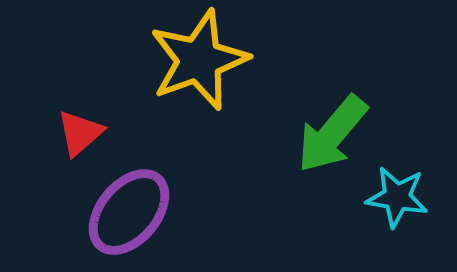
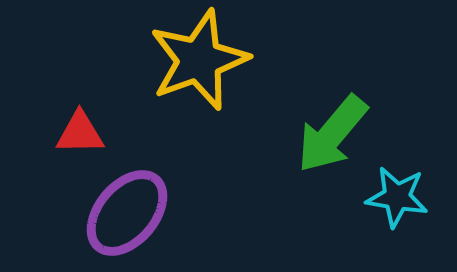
red triangle: rotated 40 degrees clockwise
purple ellipse: moved 2 px left, 1 px down
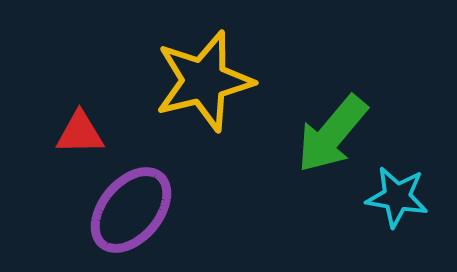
yellow star: moved 5 px right, 21 px down; rotated 6 degrees clockwise
purple ellipse: moved 4 px right, 3 px up
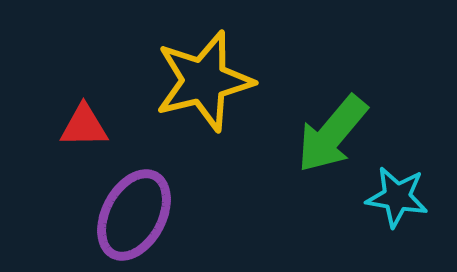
red triangle: moved 4 px right, 7 px up
purple ellipse: moved 3 px right, 5 px down; rotated 12 degrees counterclockwise
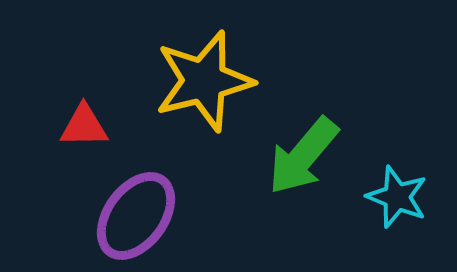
green arrow: moved 29 px left, 22 px down
cyan star: rotated 12 degrees clockwise
purple ellipse: moved 2 px right, 1 px down; rotated 8 degrees clockwise
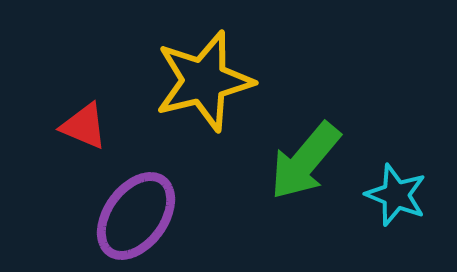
red triangle: rotated 24 degrees clockwise
green arrow: moved 2 px right, 5 px down
cyan star: moved 1 px left, 2 px up
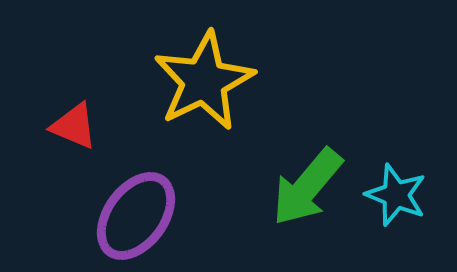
yellow star: rotated 12 degrees counterclockwise
red triangle: moved 10 px left
green arrow: moved 2 px right, 26 px down
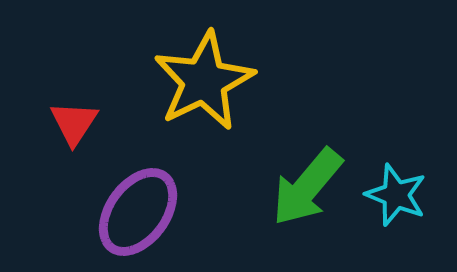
red triangle: moved 3 px up; rotated 40 degrees clockwise
purple ellipse: moved 2 px right, 4 px up
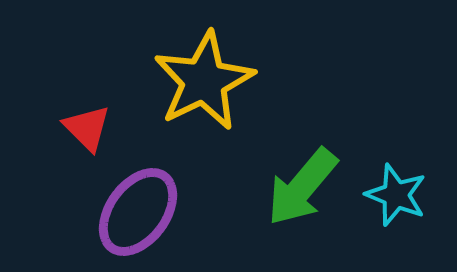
red triangle: moved 13 px right, 5 px down; rotated 18 degrees counterclockwise
green arrow: moved 5 px left
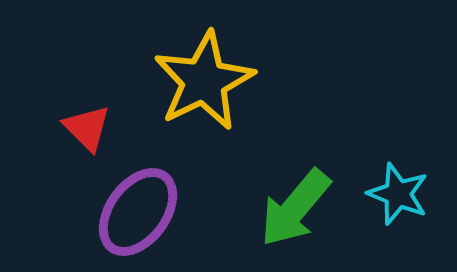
green arrow: moved 7 px left, 21 px down
cyan star: moved 2 px right, 1 px up
